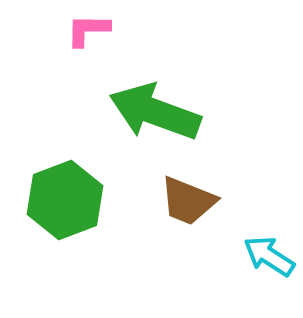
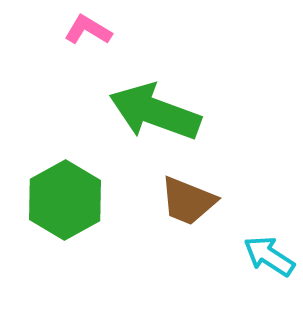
pink L-shape: rotated 30 degrees clockwise
green hexagon: rotated 8 degrees counterclockwise
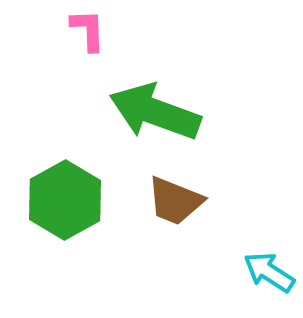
pink L-shape: rotated 57 degrees clockwise
brown trapezoid: moved 13 px left
cyan arrow: moved 16 px down
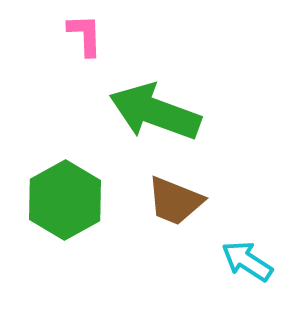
pink L-shape: moved 3 px left, 5 px down
cyan arrow: moved 22 px left, 11 px up
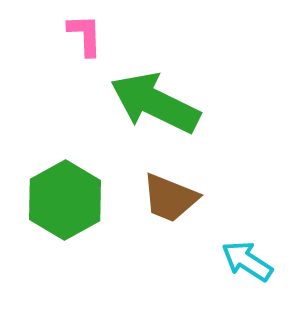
green arrow: moved 9 px up; rotated 6 degrees clockwise
brown trapezoid: moved 5 px left, 3 px up
